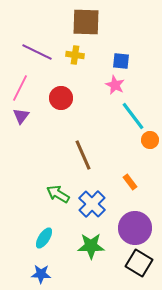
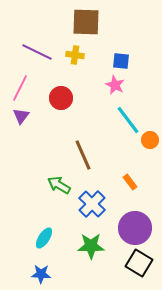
cyan line: moved 5 px left, 4 px down
green arrow: moved 1 px right, 9 px up
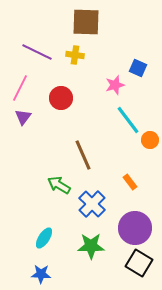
blue square: moved 17 px right, 7 px down; rotated 18 degrees clockwise
pink star: rotated 30 degrees clockwise
purple triangle: moved 2 px right, 1 px down
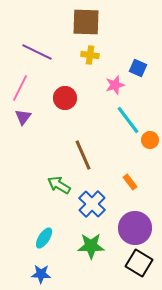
yellow cross: moved 15 px right
red circle: moved 4 px right
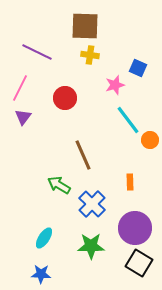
brown square: moved 1 px left, 4 px down
orange rectangle: rotated 35 degrees clockwise
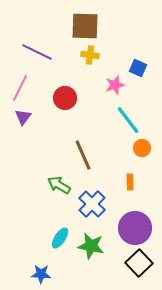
orange circle: moved 8 px left, 8 px down
cyan ellipse: moved 16 px right
green star: rotated 12 degrees clockwise
black square: rotated 16 degrees clockwise
